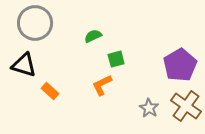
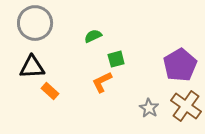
black triangle: moved 8 px right, 2 px down; rotated 20 degrees counterclockwise
orange L-shape: moved 3 px up
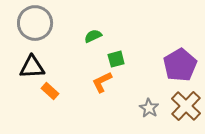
brown cross: rotated 8 degrees clockwise
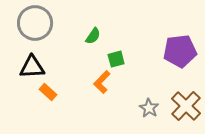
green semicircle: rotated 150 degrees clockwise
purple pentagon: moved 14 px up; rotated 24 degrees clockwise
orange L-shape: rotated 20 degrees counterclockwise
orange rectangle: moved 2 px left, 1 px down
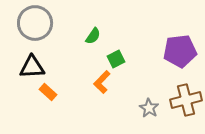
green square: rotated 12 degrees counterclockwise
brown cross: moved 6 px up; rotated 32 degrees clockwise
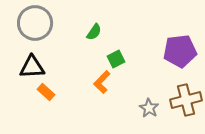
green semicircle: moved 1 px right, 4 px up
orange rectangle: moved 2 px left
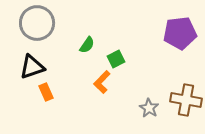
gray circle: moved 2 px right
green semicircle: moved 7 px left, 13 px down
purple pentagon: moved 18 px up
black triangle: rotated 16 degrees counterclockwise
orange rectangle: rotated 24 degrees clockwise
brown cross: rotated 24 degrees clockwise
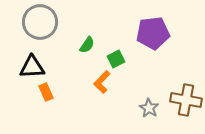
gray circle: moved 3 px right, 1 px up
purple pentagon: moved 27 px left
black triangle: rotated 16 degrees clockwise
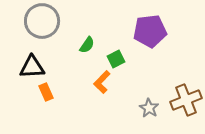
gray circle: moved 2 px right, 1 px up
purple pentagon: moved 3 px left, 2 px up
brown cross: rotated 32 degrees counterclockwise
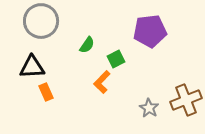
gray circle: moved 1 px left
